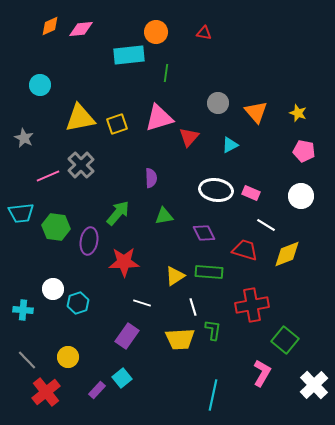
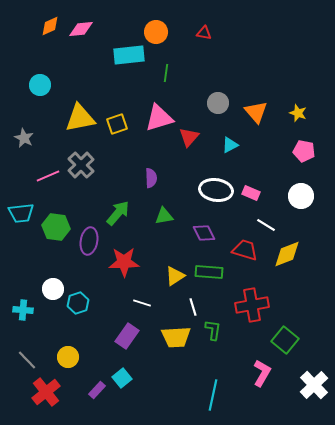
yellow trapezoid at (180, 339): moved 4 px left, 2 px up
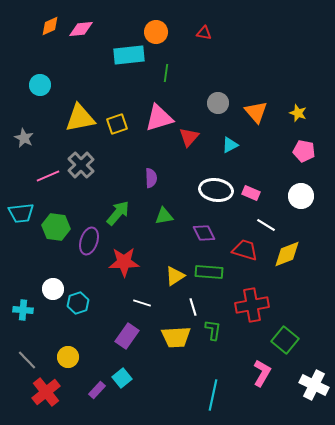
purple ellipse at (89, 241): rotated 8 degrees clockwise
white cross at (314, 385): rotated 20 degrees counterclockwise
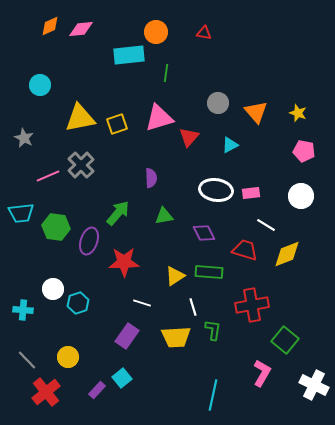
pink rectangle at (251, 193): rotated 30 degrees counterclockwise
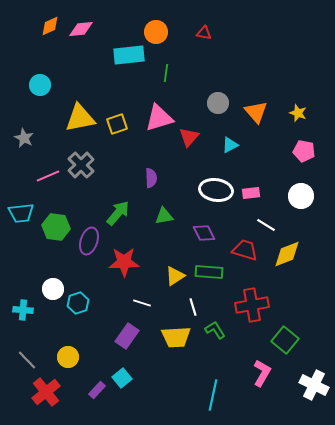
green L-shape at (213, 330): moved 2 px right; rotated 40 degrees counterclockwise
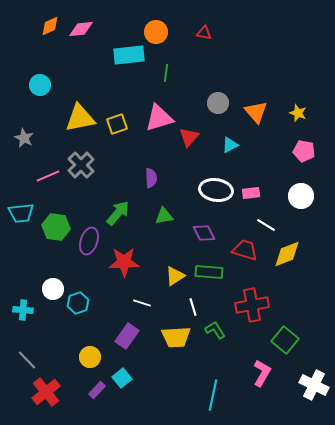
yellow circle at (68, 357): moved 22 px right
